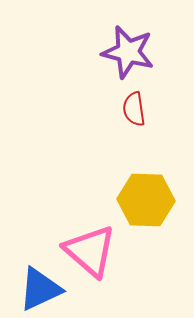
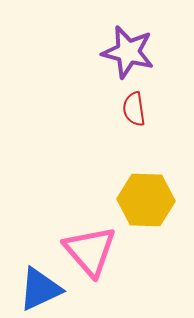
pink triangle: rotated 8 degrees clockwise
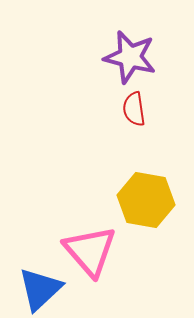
purple star: moved 2 px right, 5 px down
yellow hexagon: rotated 8 degrees clockwise
blue triangle: rotated 18 degrees counterclockwise
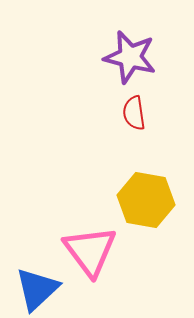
red semicircle: moved 4 px down
pink triangle: rotated 4 degrees clockwise
blue triangle: moved 3 px left
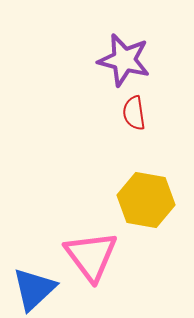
purple star: moved 6 px left, 3 px down
pink triangle: moved 1 px right, 5 px down
blue triangle: moved 3 px left
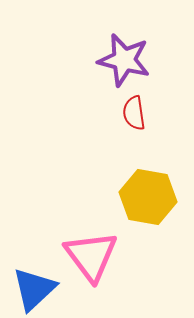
yellow hexagon: moved 2 px right, 3 px up
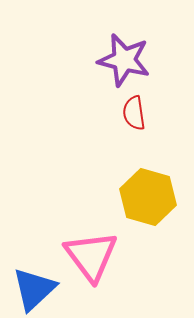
yellow hexagon: rotated 6 degrees clockwise
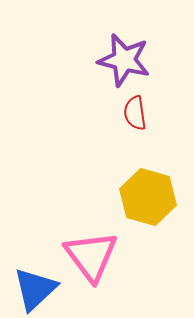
red semicircle: moved 1 px right
blue triangle: moved 1 px right
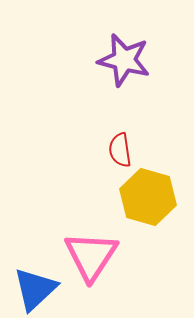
red semicircle: moved 15 px left, 37 px down
pink triangle: rotated 10 degrees clockwise
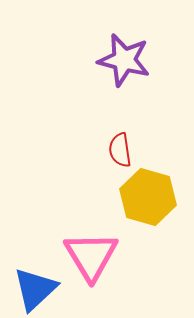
pink triangle: rotated 4 degrees counterclockwise
